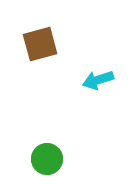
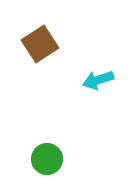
brown square: rotated 18 degrees counterclockwise
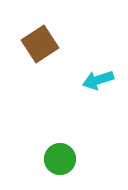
green circle: moved 13 px right
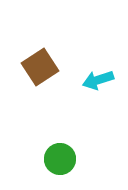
brown square: moved 23 px down
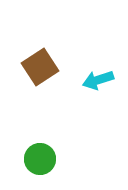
green circle: moved 20 px left
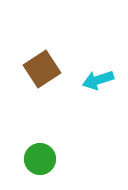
brown square: moved 2 px right, 2 px down
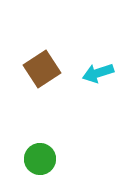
cyan arrow: moved 7 px up
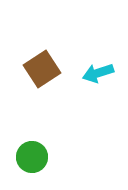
green circle: moved 8 px left, 2 px up
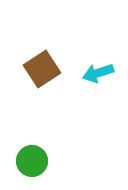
green circle: moved 4 px down
